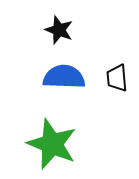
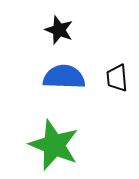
green star: moved 2 px right, 1 px down
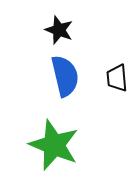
blue semicircle: moved 1 px right, 1 px up; rotated 75 degrees clockwise
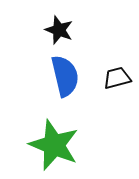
black trapezoid: rotated 80 degrees clockwise
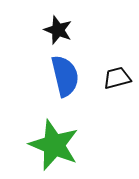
black star: moved 1 px left
